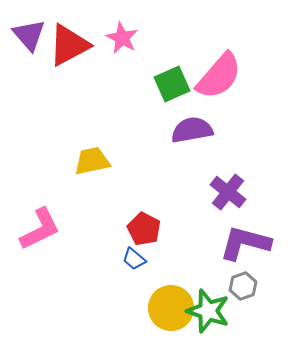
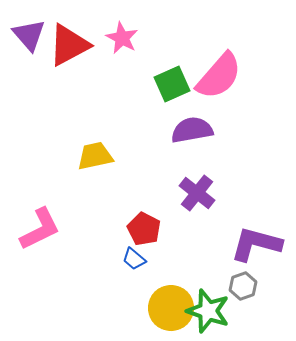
yellow trapezoid: moved 3 px right, 5 px up
purple cross: moved 31 px left, 1 px down
purple L-shape: moved 11 px right, 1 px down
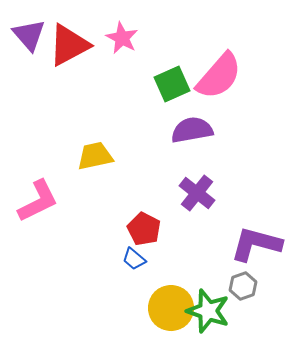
pink L-shape: moved 2 px left, 28 px up
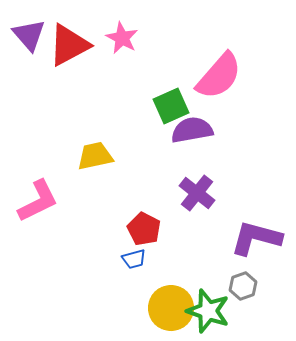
green square: moved 1 px left, 22 px down
purple L-shape: moved 6 px up
blue trapezoid: rotated 55 degrees counterclockwise
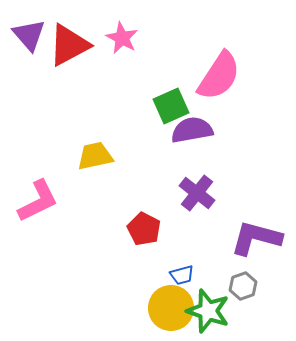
pink semicircle: rotated 8 degrees counterclockwise
blue trapezoid: moved 48 px right, 16 px down
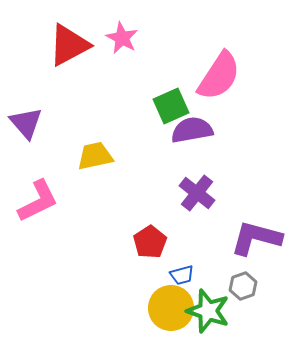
purple triangle: moved 3 px left, 88 px down
red pentagon: moved 6 px right, 13 px down; rotated 12 degrees clockwise
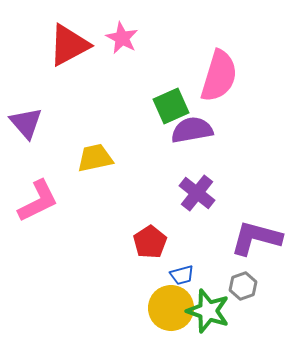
pink semicircle: rotated 16 degrees counterclockwise
yellow trapezoid: moved 2 px down
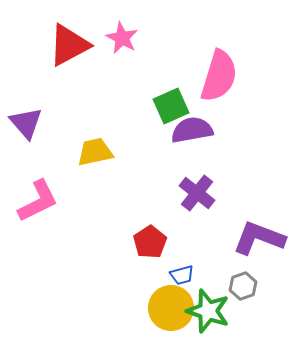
yellow trapezoid: moved 6 px up
purple L-shape: moved 3 px right; rotated 6 degrees clockwise
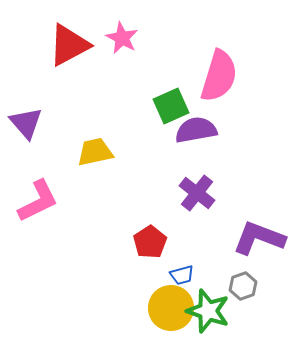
purple semicircle: moved 4 px right
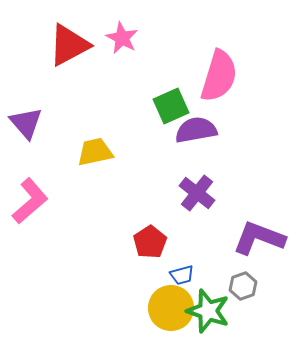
pink L-shape: moved 8 px left; rotated 15 degrees counterclockwise
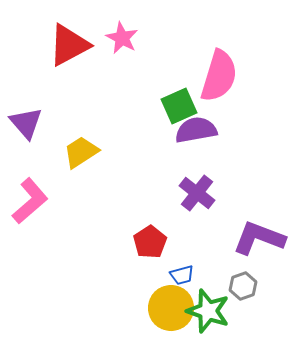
green square: moved 8 px right
yellow trapezoid: moved 14 px left; rotated 21 degrees counterclockwise
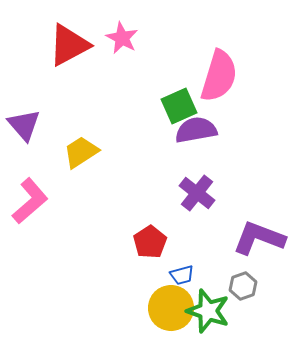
purple triangle: moved 2 px left, 2 px down
